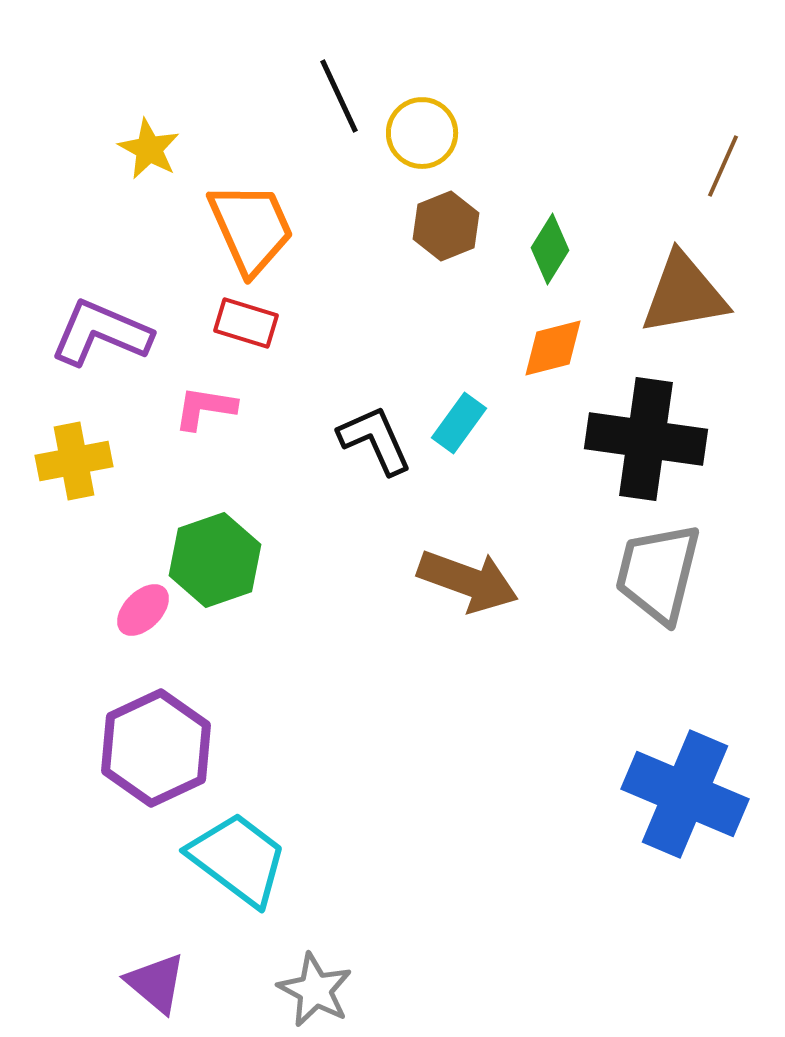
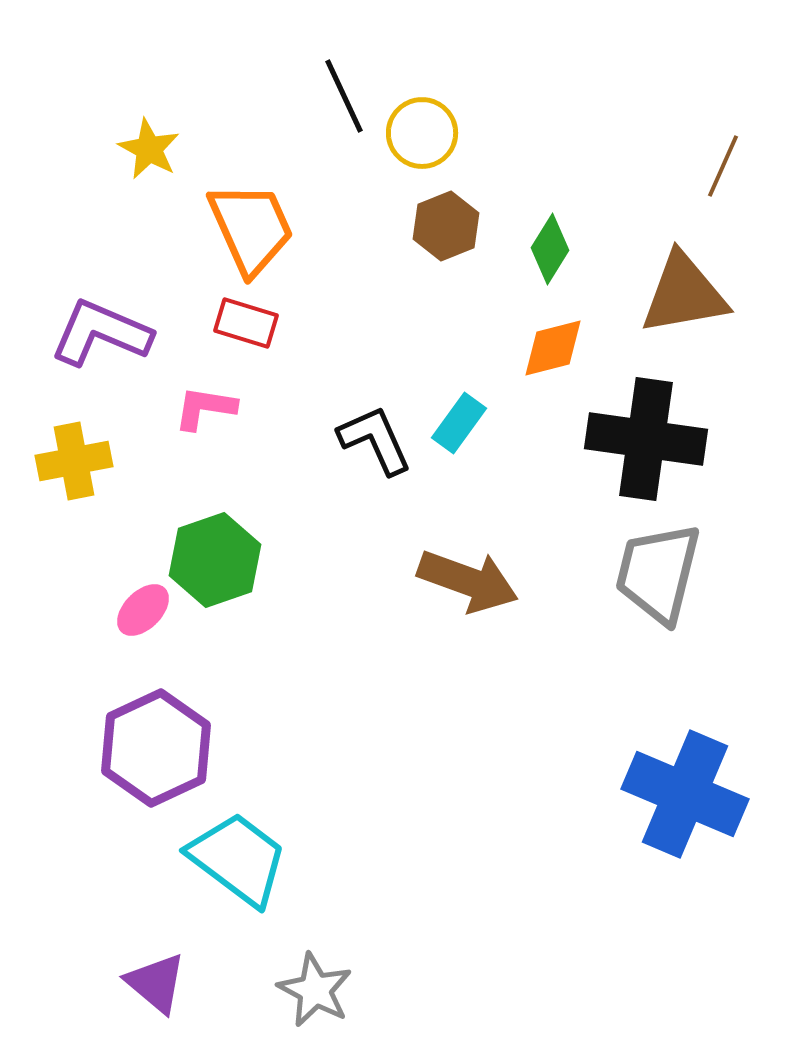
black line: moved 5 px right
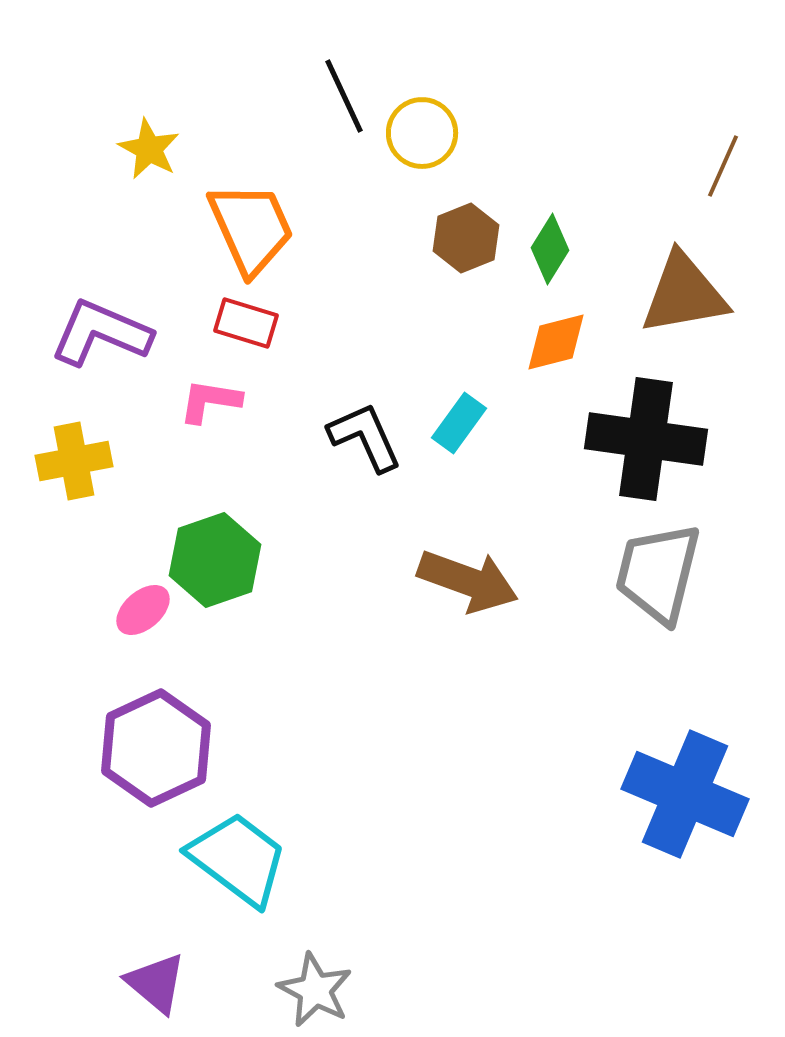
brown hexagon: moved 20 px right, 12 px down
orange diamond: moved 3 px right, 6 px up
pink L-shape: moved 5 px right, 7 px up
black L-shape: moved 10 px left, 3 px up
pink ellipse: rotated 4 degrees clockwise
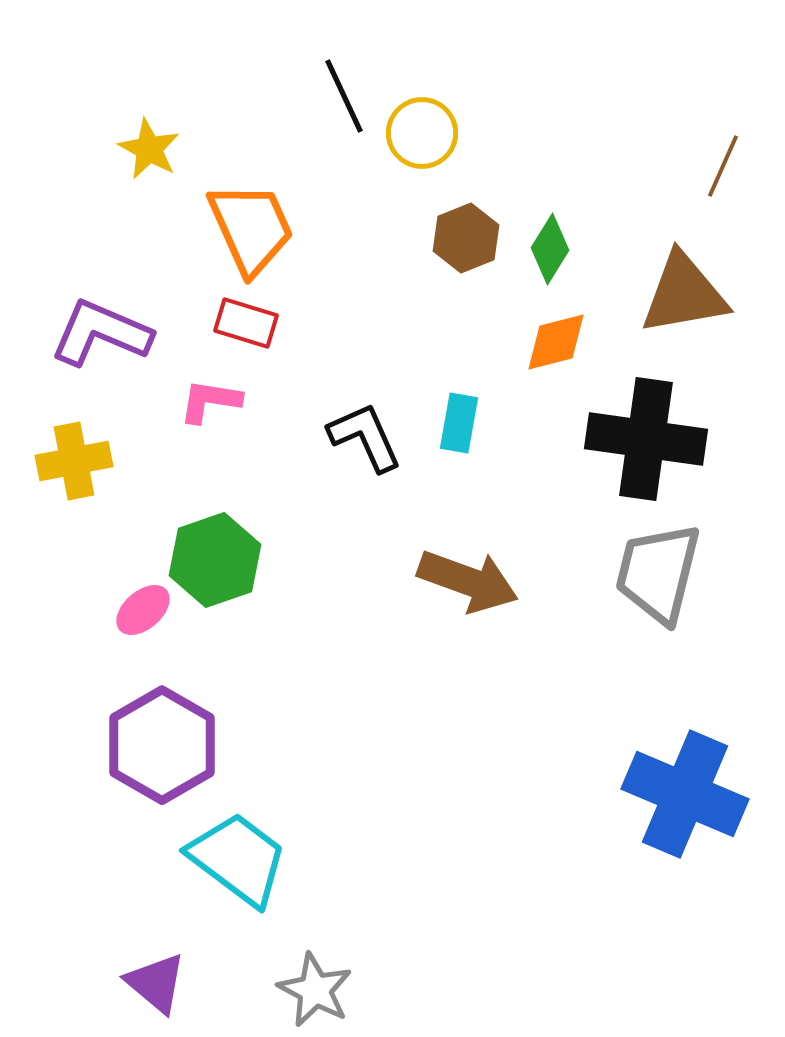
cyan rectangle: rotated 26 degrees counterclockwise
purple hexagon: moved 6 px right, 3 px up; rotated 5 degrees counterclockwise
